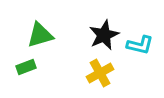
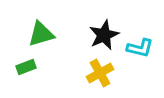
green triangle: moved 1 px right, 1 px up
cyan L-shape: moved 3 px down
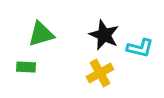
black star: rotated 24 degrees counterclockwise
green rectangle: rotated 24 degrees clockwise
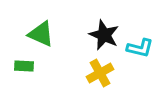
green triangle: rotated 40 degrees clockwise
green rectangle: moved 2 px left, 1 px up
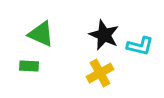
cyan L-shape: moved 2 px up
green rectangle: moved 5 px right
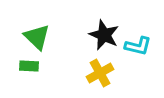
green triangle: moved 4 px left, 3 px down; rotated 20 degrees clockwise
cyan L-shape: moved 2 px left
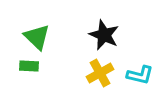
cyan L-shape: moved 2 px right, 29 px down
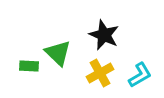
green triangle: moved 21 px right, 16 px down
cyan L-shape: rotated 44 degrees counterclockwise
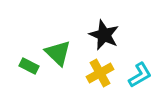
green rectangle: rotated 24 degrees clockwise
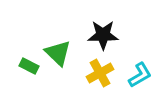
black star: moved 1 px left; rotated 24 degrees counterclockwise
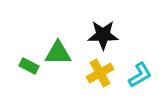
green triangle: rotated 44 degrees counterclockwise
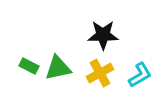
green triangle: moved 15 px down; rotated 12 degrees counterclockwise
